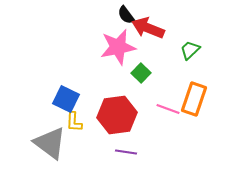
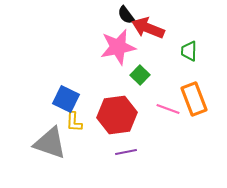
green trapezoid: moved 1 px left, 1 px down; rotated 45 degrees counterclockwise
green square: moved 1 px left, 2 px down
orange rectangle: rotated 40 degrees counterclockwise
gray triangle: rotated 18 degrees counterclockwise
purple line: rotated 20 degrees counterclockwise
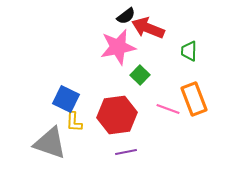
black semicircle: moved 1 px down; rotated 90 degrees counterclockwise
